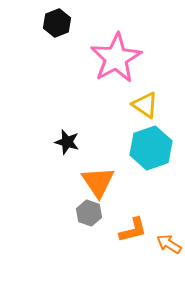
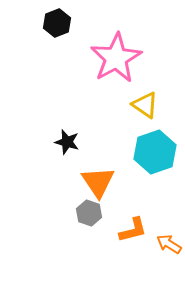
cyan hexagon: moved 4 px right, 4 px down
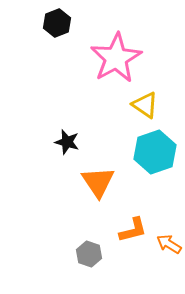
gray hexagon: moved 41 px down
